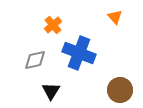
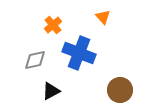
orange triangle: moved 12 px left
black triangle: rotated 30 degrees clockwise
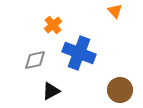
orange triangle: moved 12 px right, 6 px up
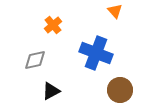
blue cross: moved 17 px right
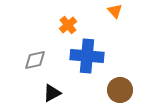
orange cross: moved 15 px right
blue cross: moved 9 px left, 3 px down; rotated 16 degrees counterclockwise
black triangle: moved 1 px right, 2 px down
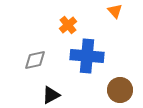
black triangle: moved 1 px left, 2 px down
